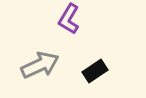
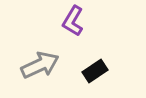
purple L-shape: moved 4 px right, 2 px down
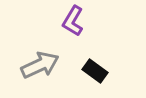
black rectangle: rotated 70 degrees clockwise
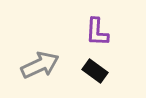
purple L-shape: moved 24 px right, 11 px down; rotated 28 degrees counterclockwise
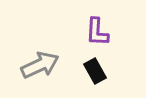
black rectangle: rotated 25 degrees clockwise
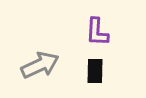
black rectangle: rotated 30 degrees clockwise
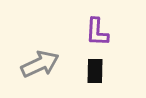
gray arrow: moved 1 px up
